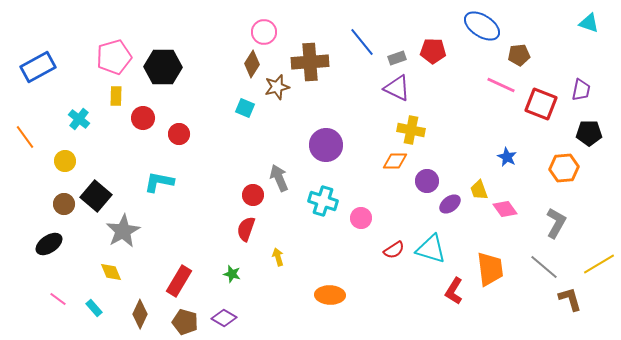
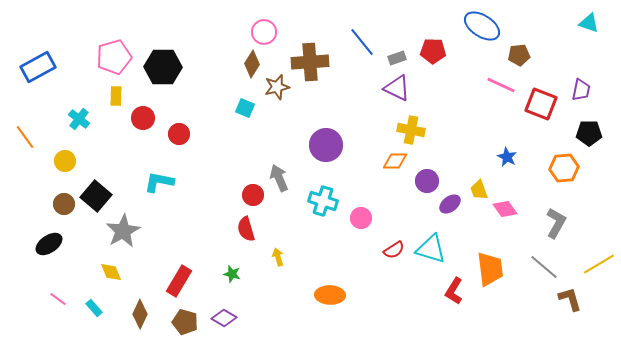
red semicircle at (246, 229): rotated 35 degrees counterclockwise
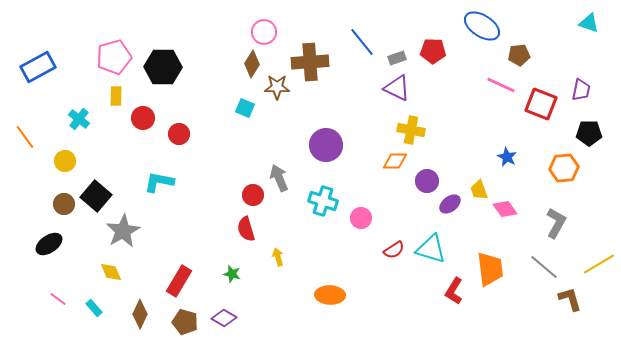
brown star at (277, 87): rotated 15 degrees clockwise
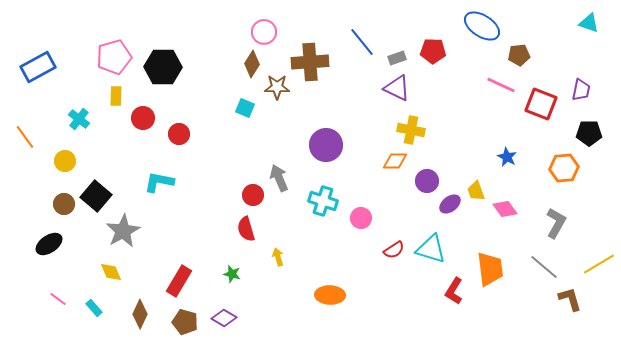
yellow trapezoid at (479, 190): moved 3 px left, 1 px down
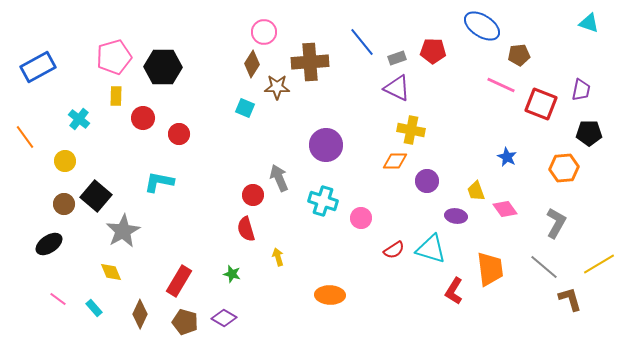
purple ellipse at (450, 204): moved 6 px right, 12 px down; rotated 45 degrees clockwise
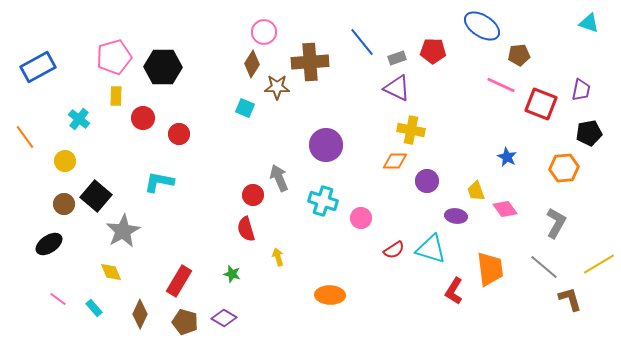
black pentagon at (589, 133): rotated 10 degrees counterclockwise
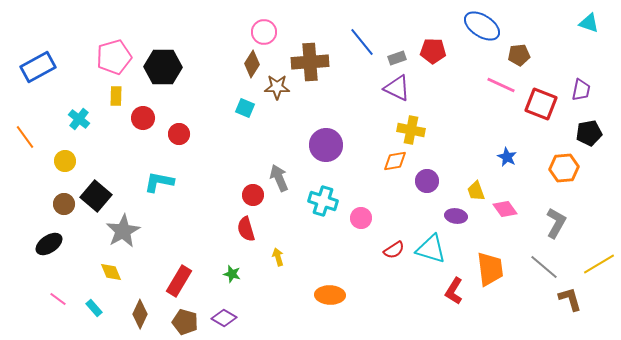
orange diamond at (395, 161): rotated 10 degrees counterclockwise
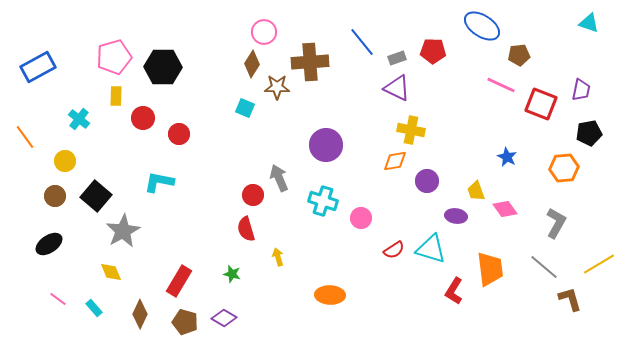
brown circle at (64, 204): moved 9 px left, 8 px up
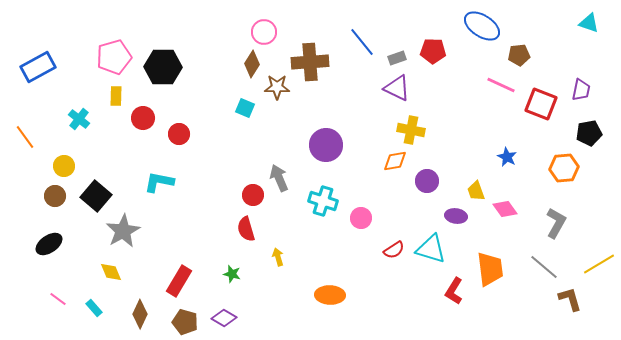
yellow circle at (65, 161): moved 1 px left, 5 px down
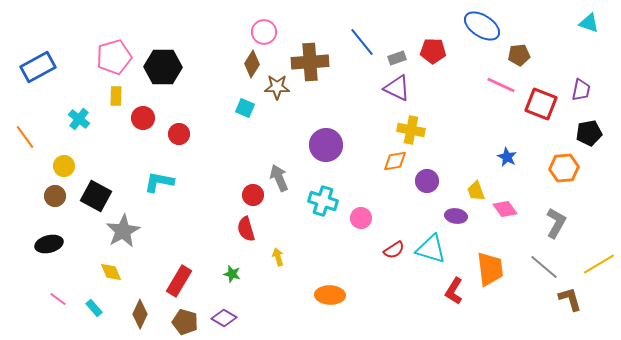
black square at (96, 196): rotated 12 degrees counterclockwise
black ellipse at (49, 244): rotated 20 degrees clockwise
